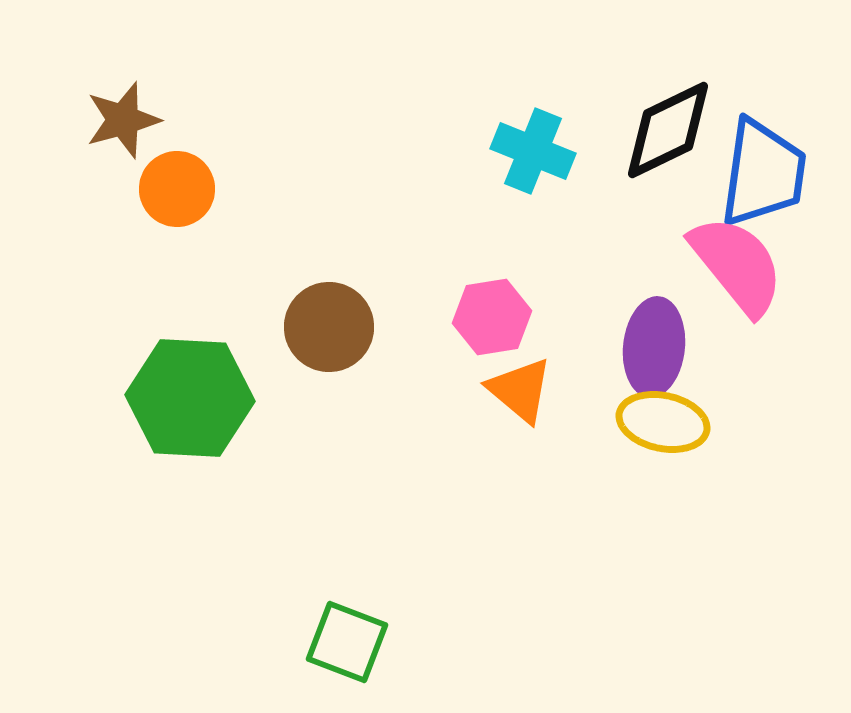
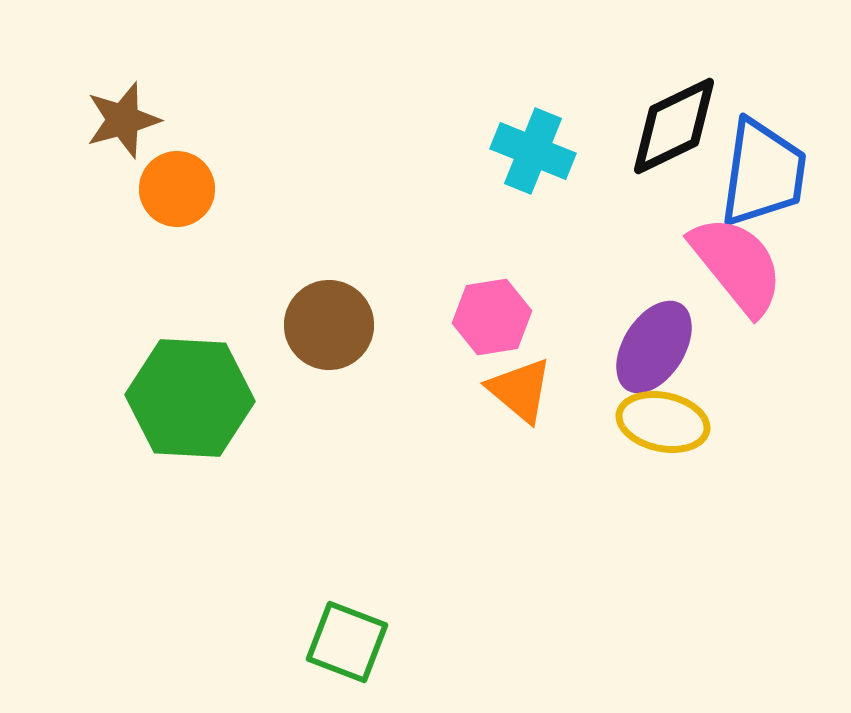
black diamond: moved 6 px right, 4 px up
brown circle: moved 2 px up
purple ellipse: rotated 26 degrees clockwise
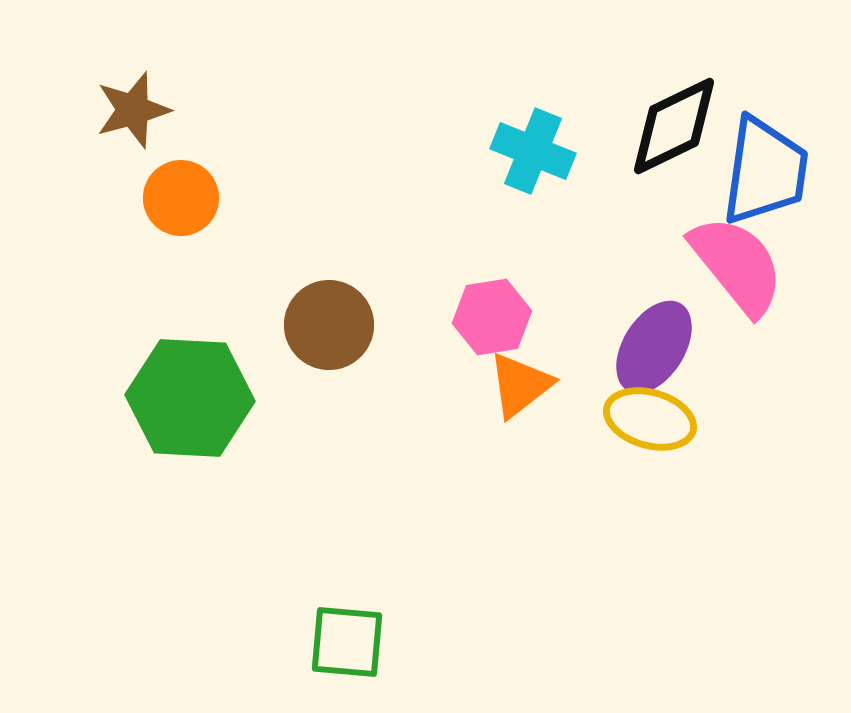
brown star: moved 10 px right, 10 px up
blue trapezoid: moved 2 px right, 2 px up
orange circle: moved 4 px right, 9 px down
orange triangle: moved 5 px up; rotated 42 degrees clockwise
yellow ellipse: moved 13 px left, 3 px up; rotated 4 degrees clockwise
green square: rotated 16 degrees counterclockwise
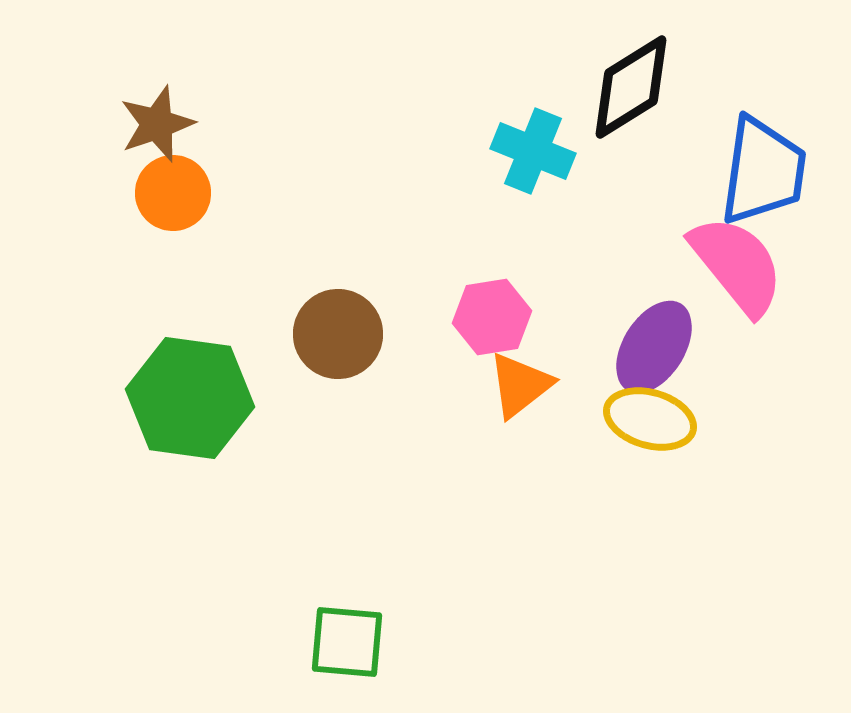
brown star: moved 24 px right, 14 px down; rotated 4 degrees counterclockwise
black diamond: moved 43 px left, 39 px up; rotated 6 degrees counterclockwise
blue trapezoid: moved 2 px left
orange circle: moved 8 px left, 5 px up
brown circle: moved 9 px right, 9 px down
green hexagon: rotated 5 degrees clockwise
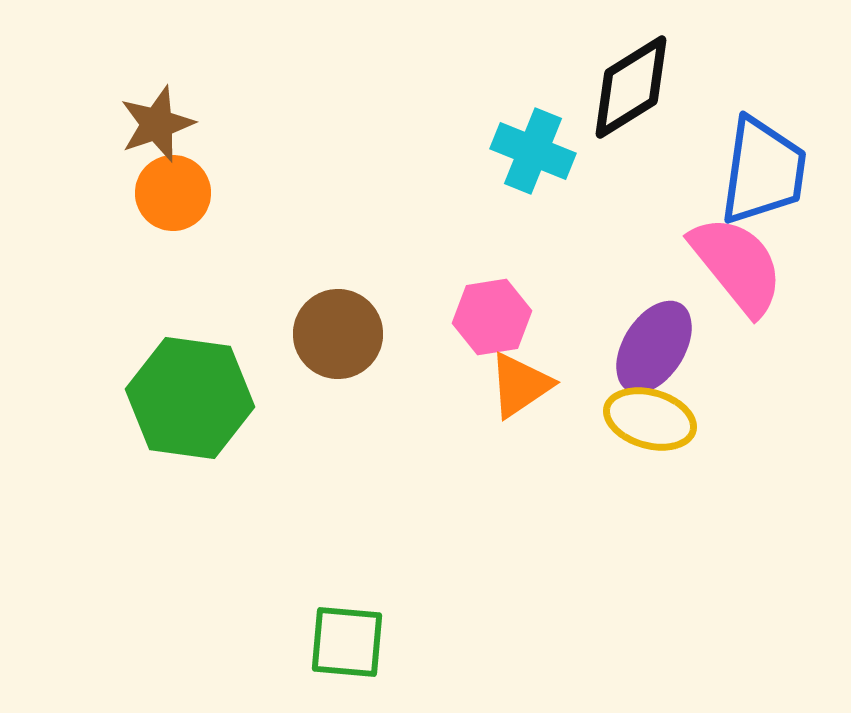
orange triangle: rotated 4 degrees clockwise
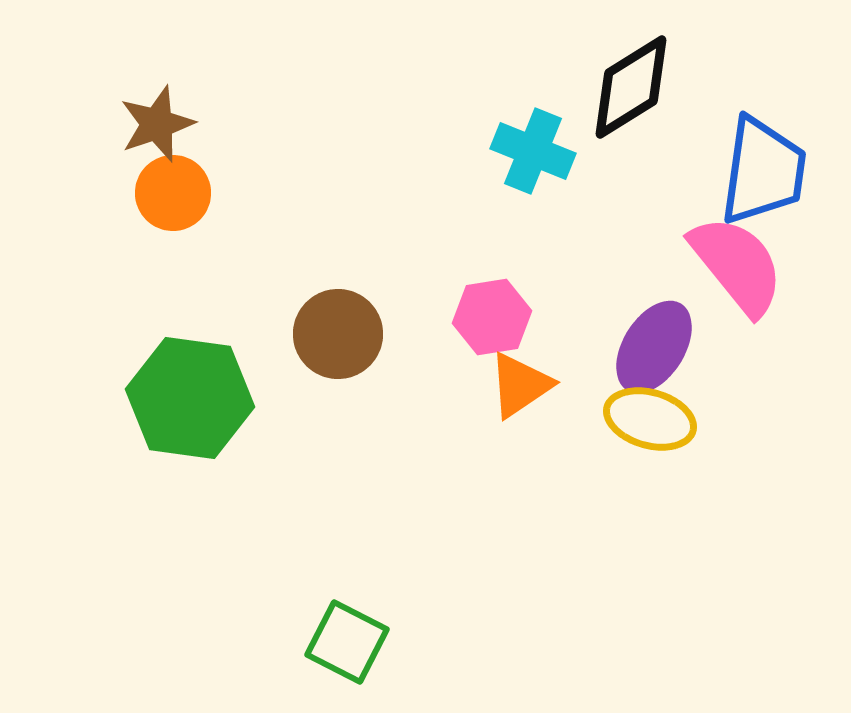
green square: rotated 22 degrees clockwise
